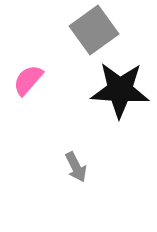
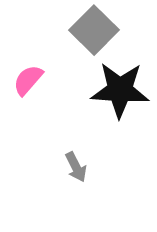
gray square: rotated 9 degrees counterclockwise
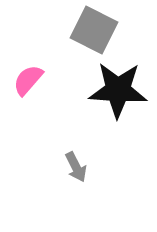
gray square: rotated 18 degrees counterclockwise
black star: moved 2 px left
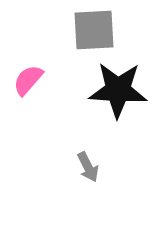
gray square: rotated 30 degrees counterclockwise
gray arrow: moved 12 px right
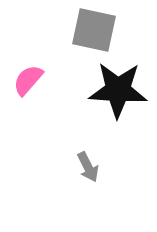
gray square: rotated 15 degrees clockwise
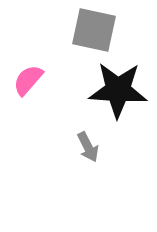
gray arrow: moved 20 px up
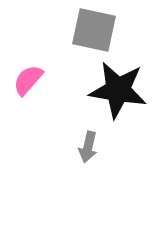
black star: rotated 6 degrees clockwise
gray arrow: rotated 40 degrees clockwise
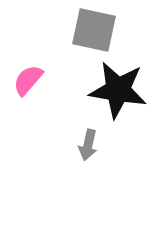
gray arrow: moved 2 px up
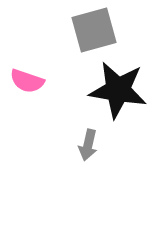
gray square: rotated 27 degrees counterclockwise
pink semicircle: moved 1 px left, 1 px down; rotated 112 degrees counterclockwise
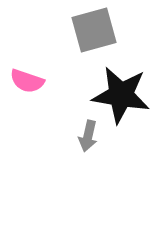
black star: moved 3 px right, 5 px down
gray arrow: moved 9 px up
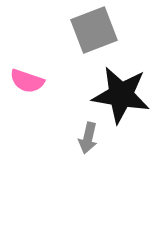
gray square: rotated 6 degrees counterclockwise
gray arrow: moved 2 px down
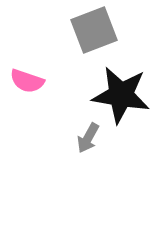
gray arrow: rotated 16 degrees clockwise
